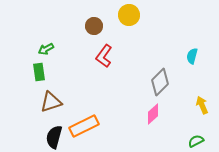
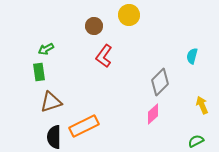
black semicircle: rotated 15 degrees counterclockwise
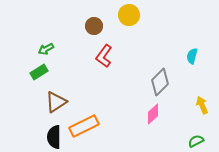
green rectangle: rotated 66 degrees clockwise
brown triangle: moved 5 px right; rotated 15 degrees counterclockwise
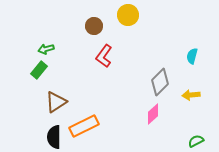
yellow circle: moved 1 px left
green arrow: rotated 14 degrees clockwise
green rectangle: moved 2 px up; rotated 18 degrees counterclockwise
yellow arrow: moved 11 px left, 10 px up; rotated 72 degrees counterclockwise
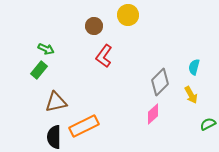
green arrow: rotated 140 degrees counterclockwise
cyan semicircle: moved 2 px right, 11 px down
yellow arrow: rotated 114 degrees counterclockwise
brown triangle: rotated 20 degrees clockwise
green semicircle: moved 12 px right, 17 px up
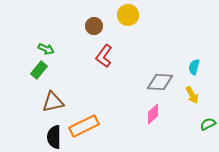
gray diamond: rotated 48 degrees clockwise
yellow arrow: moved 1 px right
brown triangle: moved 3 px left
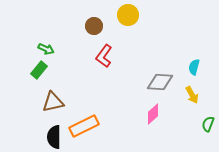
green semicircle: rotated 42 degrees counterclockwise
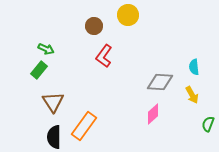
cyan semicircle: rotated 21 degrees counterclockwise
brown triangle: rotated 50 degrees counterclockwise
orange rectangle: rotated 28 degrees counterclockwise
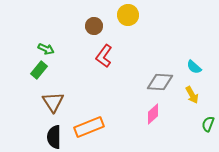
cyan semicircle: rotated 42 degrees counterclockwise
orange rectangle: moved 5 px right, 1 px down; rotated 32 degrees clockwise
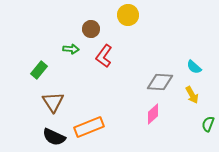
brown circle: moved 3 px left, 3 px down
green arrow: moved 25 px right; rotated 21 degrees counterclockwise
black semicircle: rotated 65 degrees counterclockwise
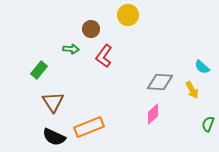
cyan semicircle: moved 8 px right
yellow arrow: moved 5 px up
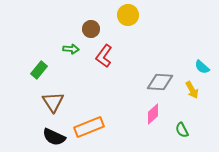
green semicircle: moved 26 px left, 6 px down; rotated 49 degrees counterclockwise
